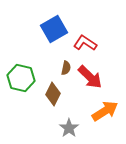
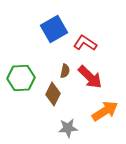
brown semicircle: moved 1 px left, 3 px down
green hexagon: rotated 16 degrees counterclockwise
gray star: moved 1 px left; rotated 30 degrees clockwise
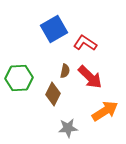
green hexagon: moved 2 px left
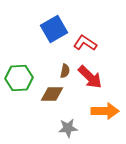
brown diamond: moved 1 px left; rotated 65 degrees clockwise
orange arrow: rotated 32 degrees clockwise
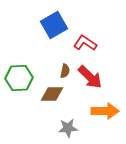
blue square: moved 4 px up
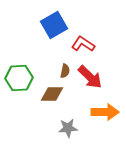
red L-shape: moved 2 px left, 1 px down
orange arrow: moved 1 px down
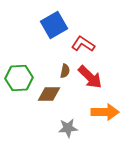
brown diamond: moved 3 px left
